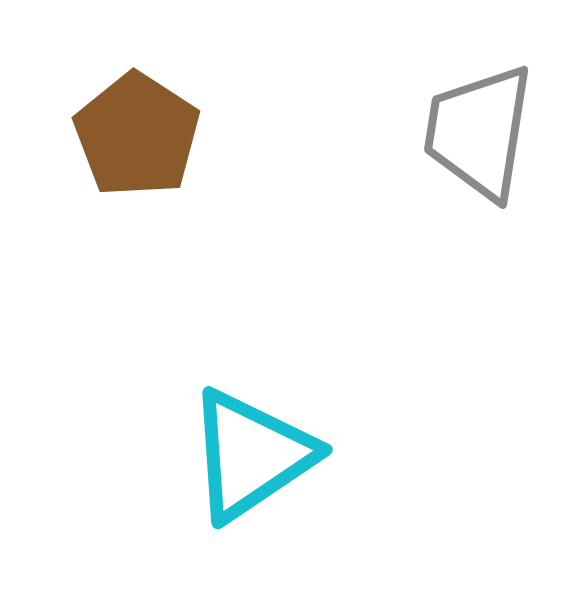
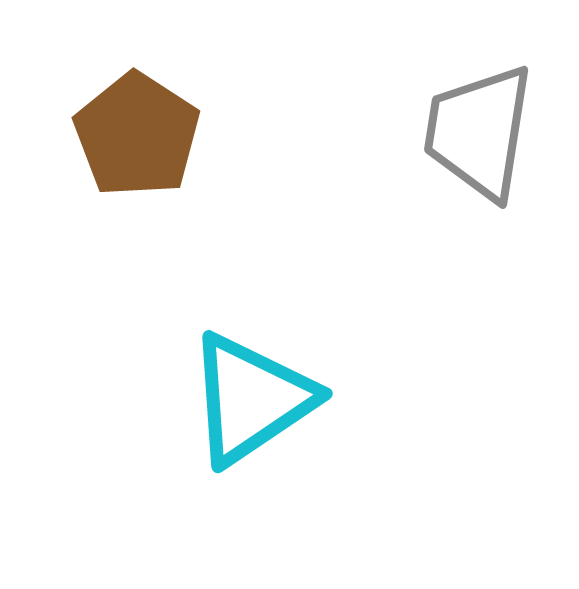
cyan triangle: moved 56 px up
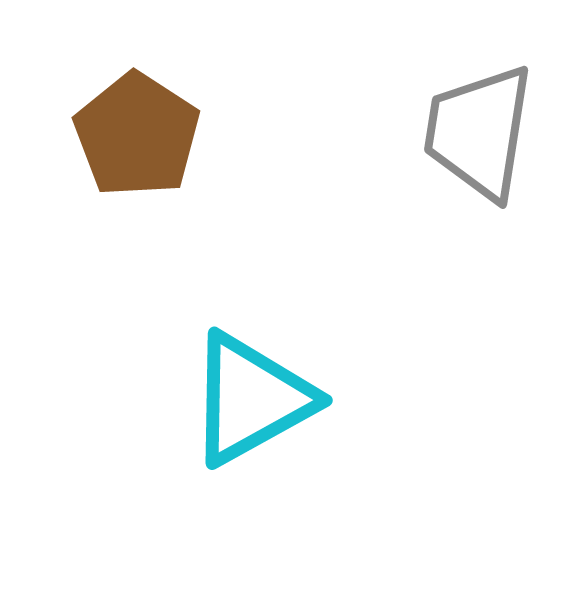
cyan triangle: rotated 5 degrees clockwise
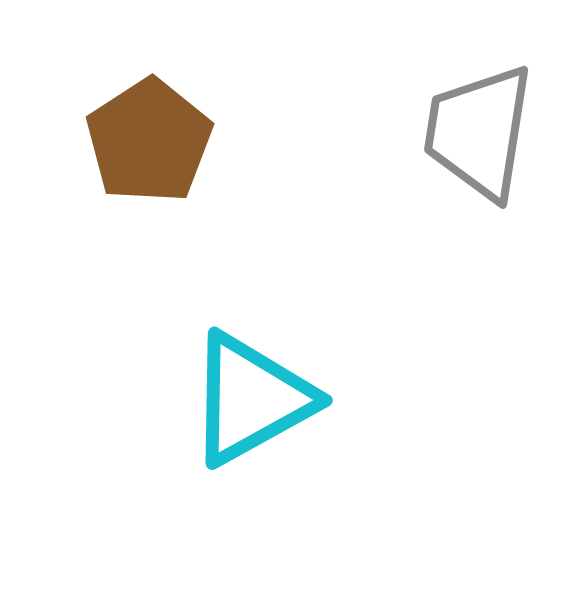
brown pentagon: moved 12 px right, 6 px down; rotated 6 degrees clockwise
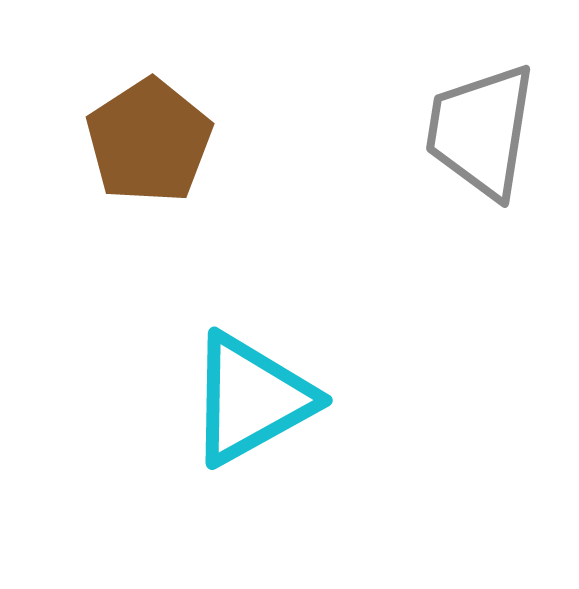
gray trapezoid: moved 2 px right, 1 px up
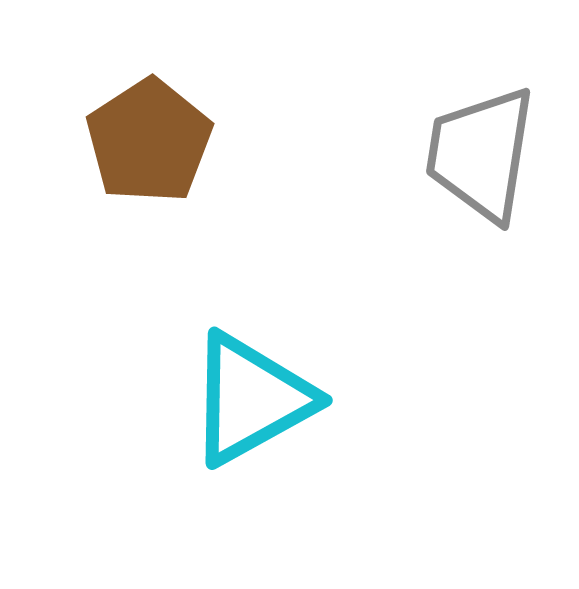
gray trapezoid: moved 23 px down
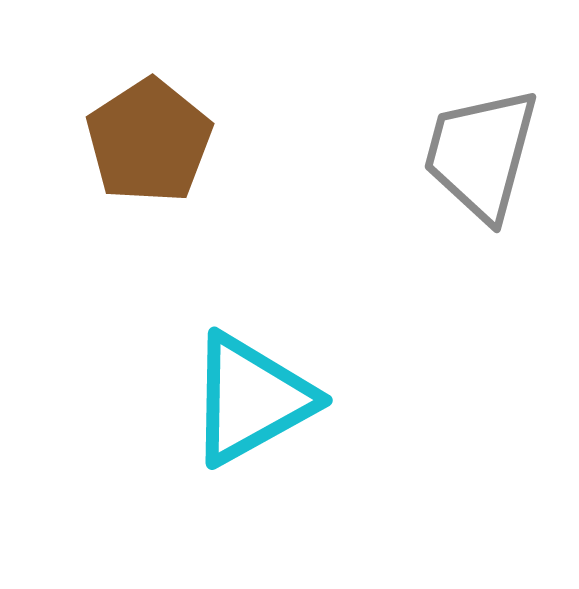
gray trapezoid: rotated 6 degrees clockwise
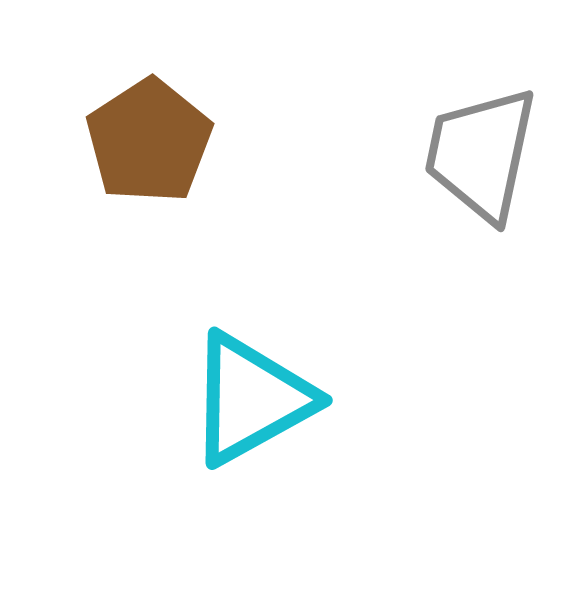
gray trapezoid: rotated 3 degrees counterclockwise
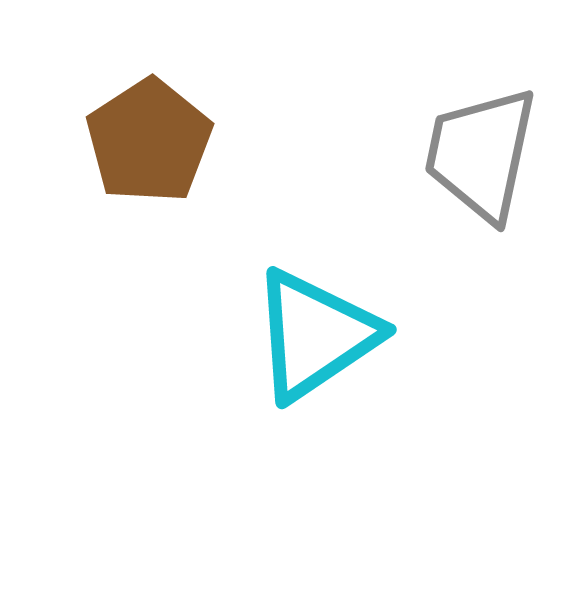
cyan triangle: moved 64 px right, 64 px up; rotated 5 degrees counterclockwise
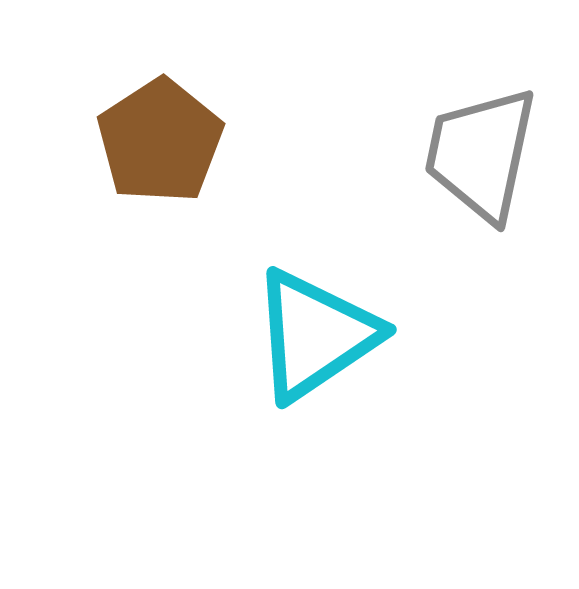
brown pentagon: moved 11 px right
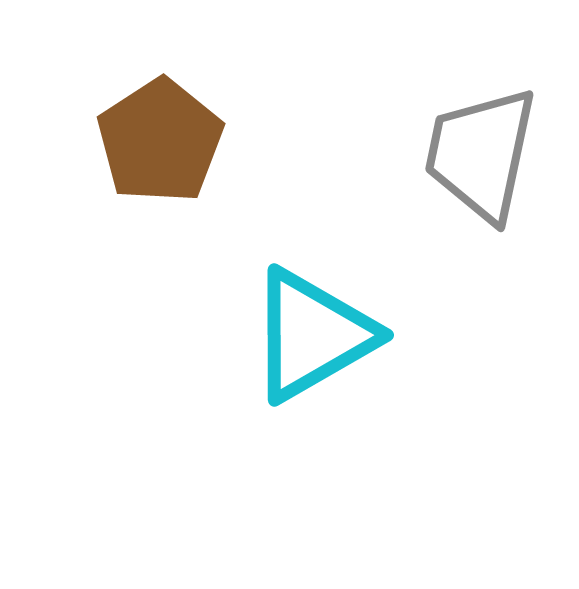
cyan triangle: moved 3 px left; rotated 4 degrees clockwise
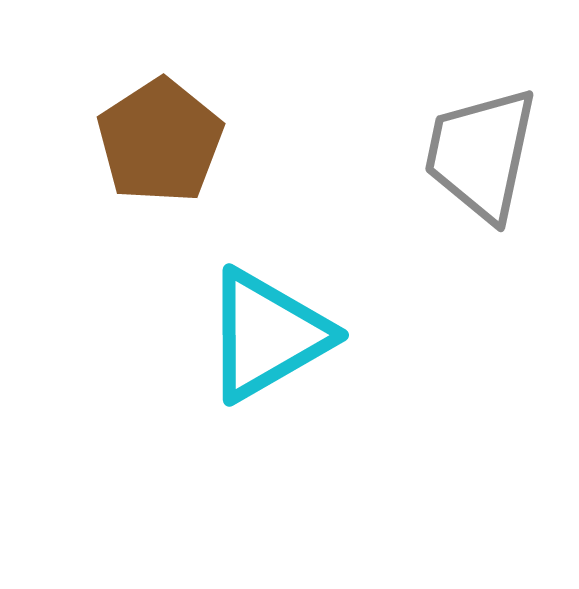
cyan triangle: moved 45 px left
